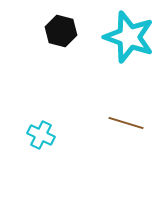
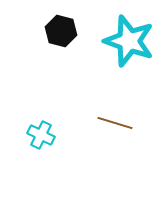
cyan star: moved 4 px down
brown line: moved 11 px left
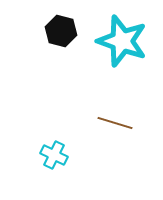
cyan star: moved 7 px left
cyan cross: moved 13 px right, 20 px down
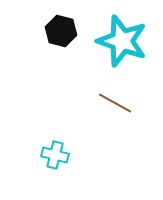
brown line: moved 20 px up; rotated 12 degrees clockwise
cyan cross: moved 1 px right; rotated 12 degrees counterclockwise
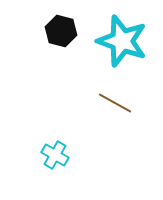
cyan cross: rotated 16 degrees clockwise
